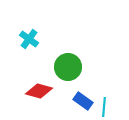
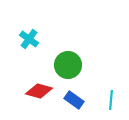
green circle: moved 2 px up
blue rectangle: moved 9 px left, 1 px up
cyan line: moved 7 px right, 7 px up
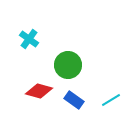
cyan line: rotated 54 degrees clockwise
